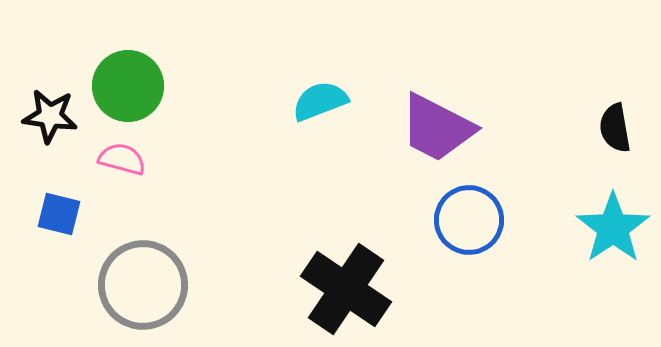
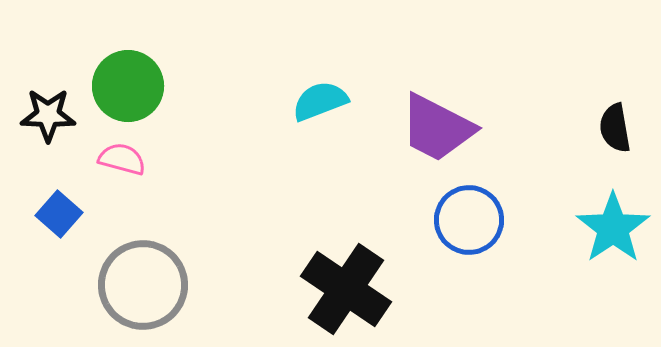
black star: moved 2 px left, 1 px up; rotated 6 degrees counterclockwise
blue square: rotated 27 degrees clockwise
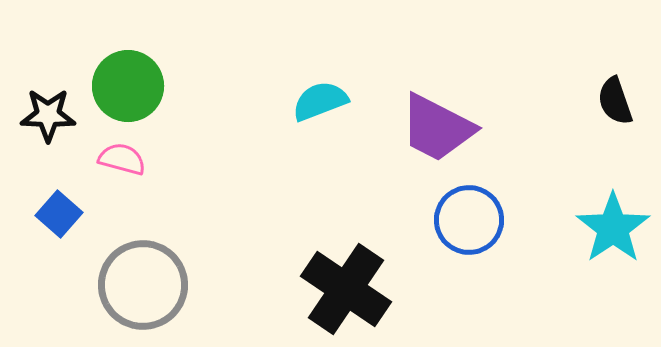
black semicircle: moved 27 px up; rotated 9 degrees counterclockwise
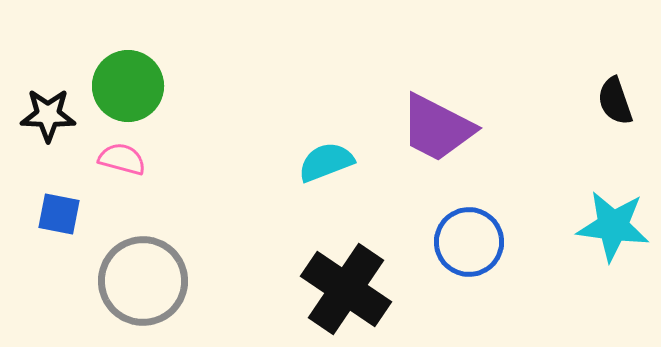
cyan semicircle: moved 6 px right, 61 px down
blue square: rotated 30 degrees counterclockwise
blue circle: moved 22 px down
cyan star: moved 2 px up; rotated 30 degrees counterclockwise
gray circle: moved 4 px up
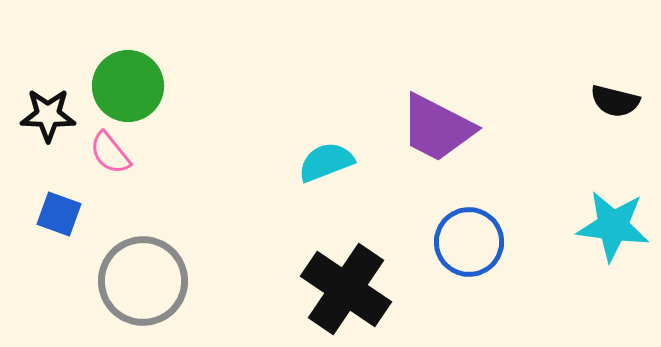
black semicircle: rotated 57 degrees counterclockwise
pink semicircle: moved 12 px left, 6 px up; rotated 144 degrees counterclockwise
blue square: rotated 9 degrees clockwise
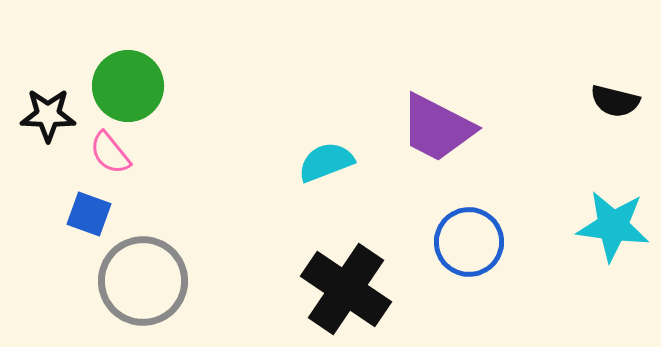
blue square: moved 30 px right
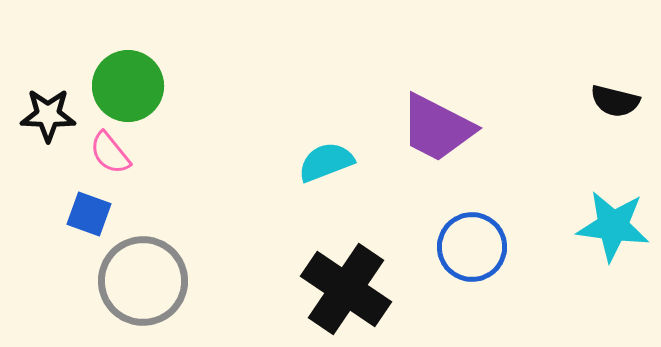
blue circle: moved 3 px right, 5 px down
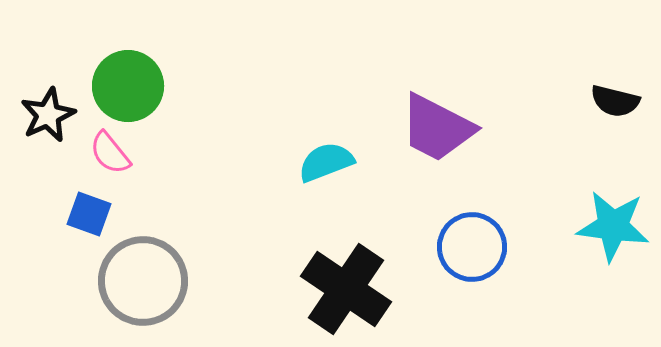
black star: rotated 26 degrees counterclockwise
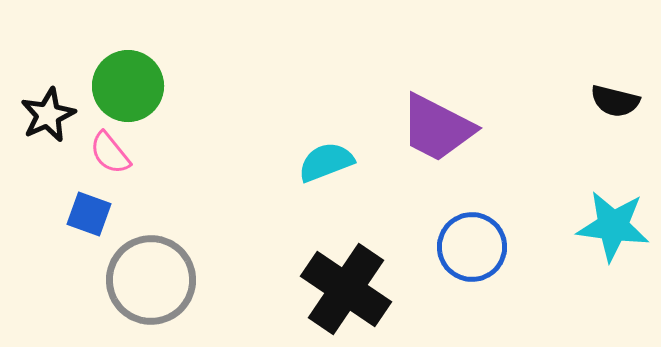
gray circle: moved 8 px right, 1 px up
